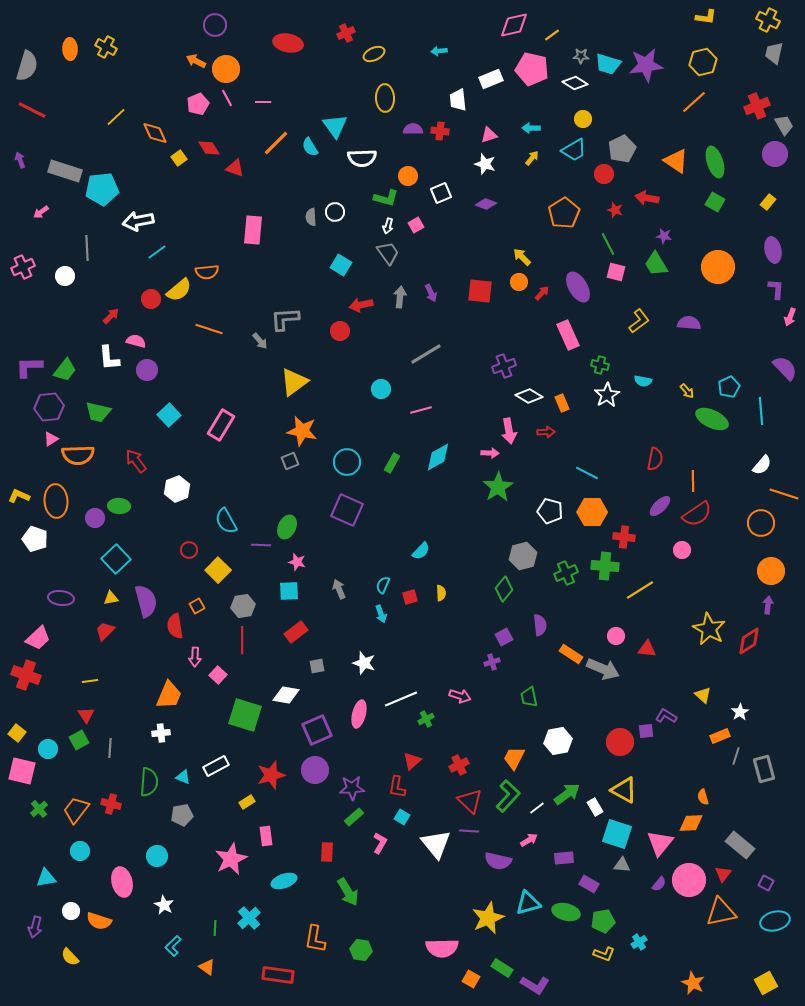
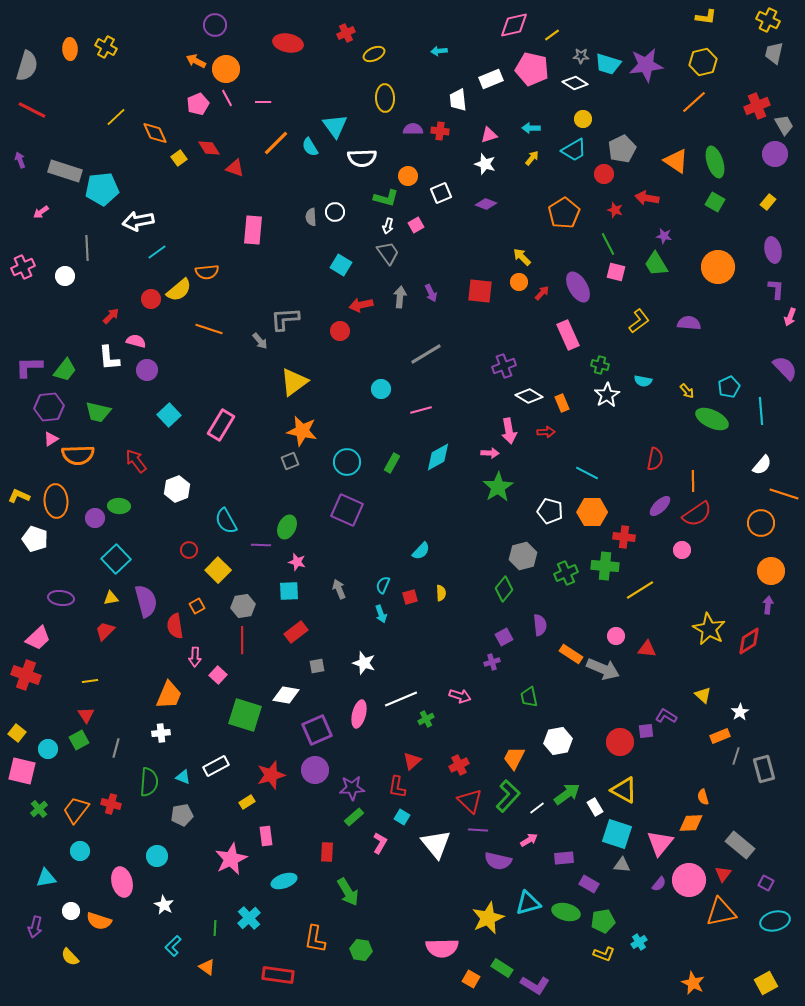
gray line at (110, 748): moved 6 px right; rotated 12 degrees clockwise
purple line at (469, 831): moved 9 px right, 1 px up
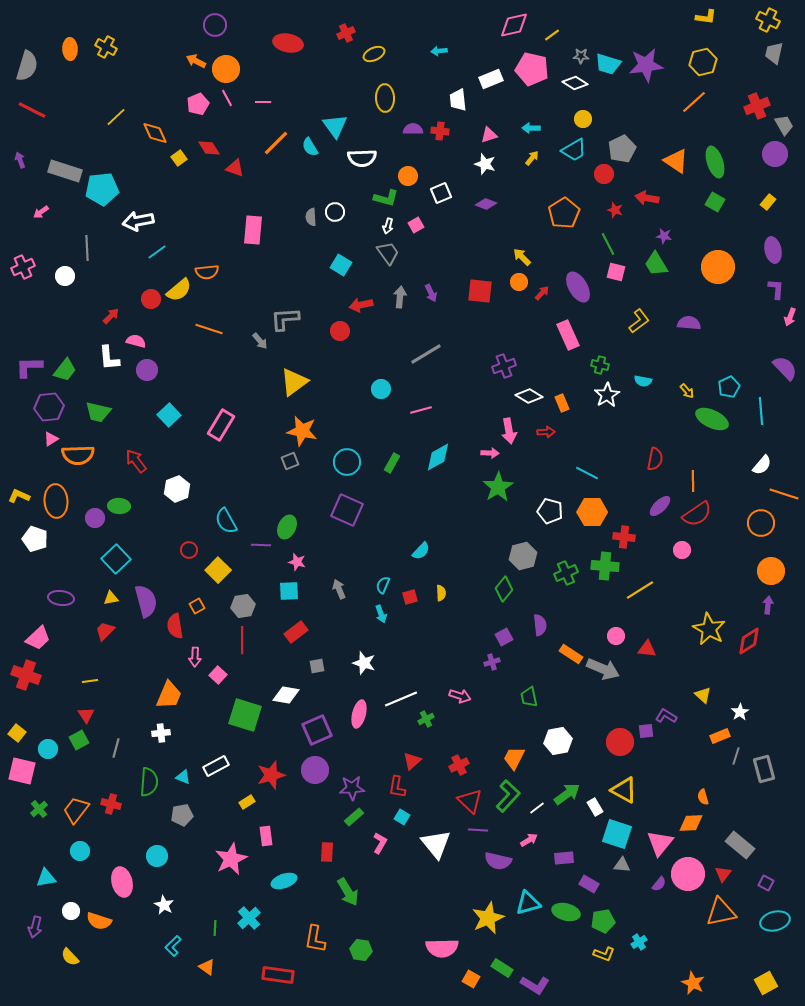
pink circle at (689, 880): moved 1 px left, 6 px up
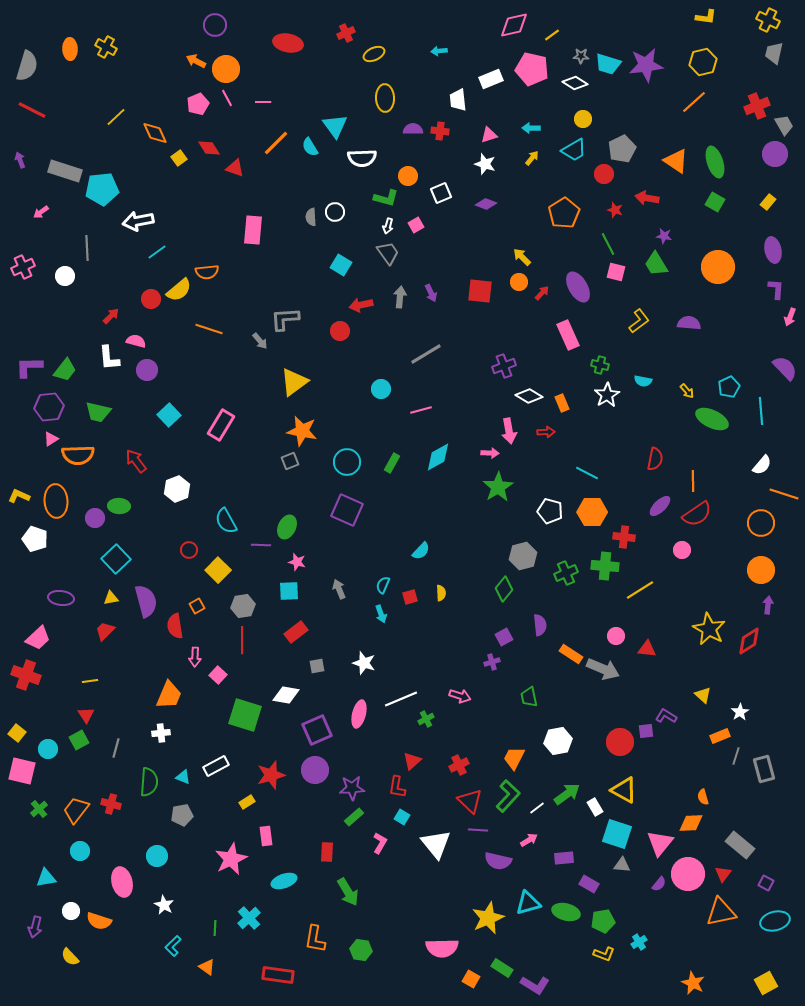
orange circle at (771, 571): moved 10 px left, 1 px up
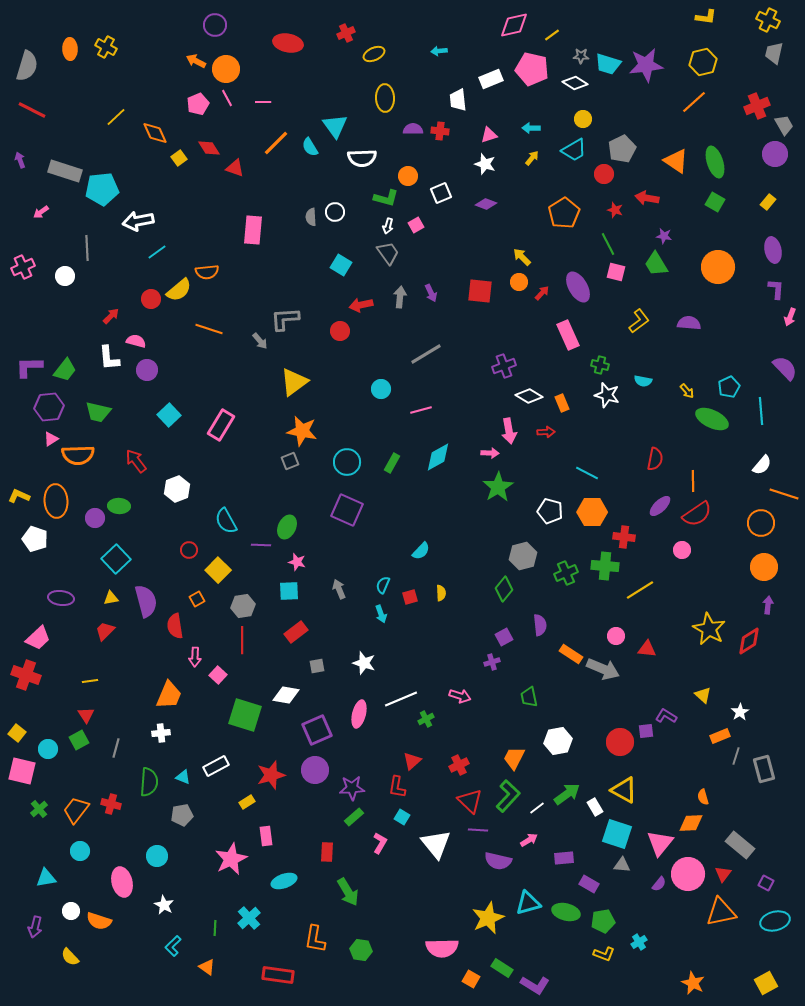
white star at (607, 395): rotated 25 degrees counterclockwise
orange circle at (761, 570): moved 3 px right, 3 px up
orange square at (197, 606): moved 7 px up
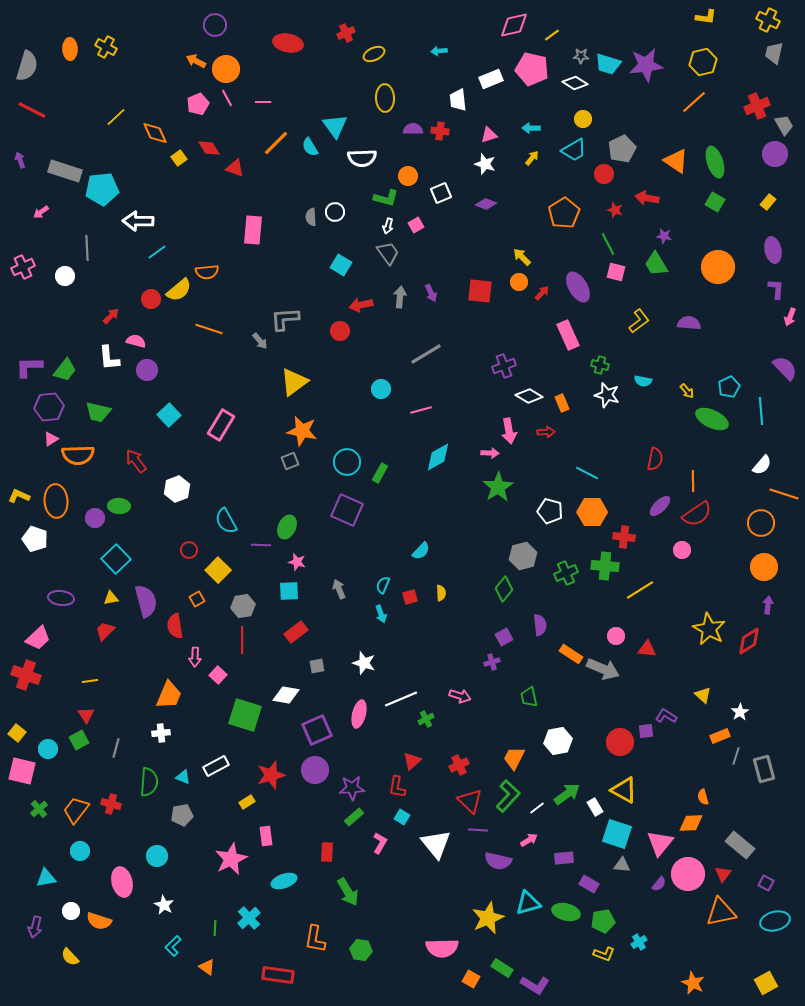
white arrow at (138, 221): rotated 12 degrees clockwise
green rectangle at (392, 463): moved 12 px left, 10 px down
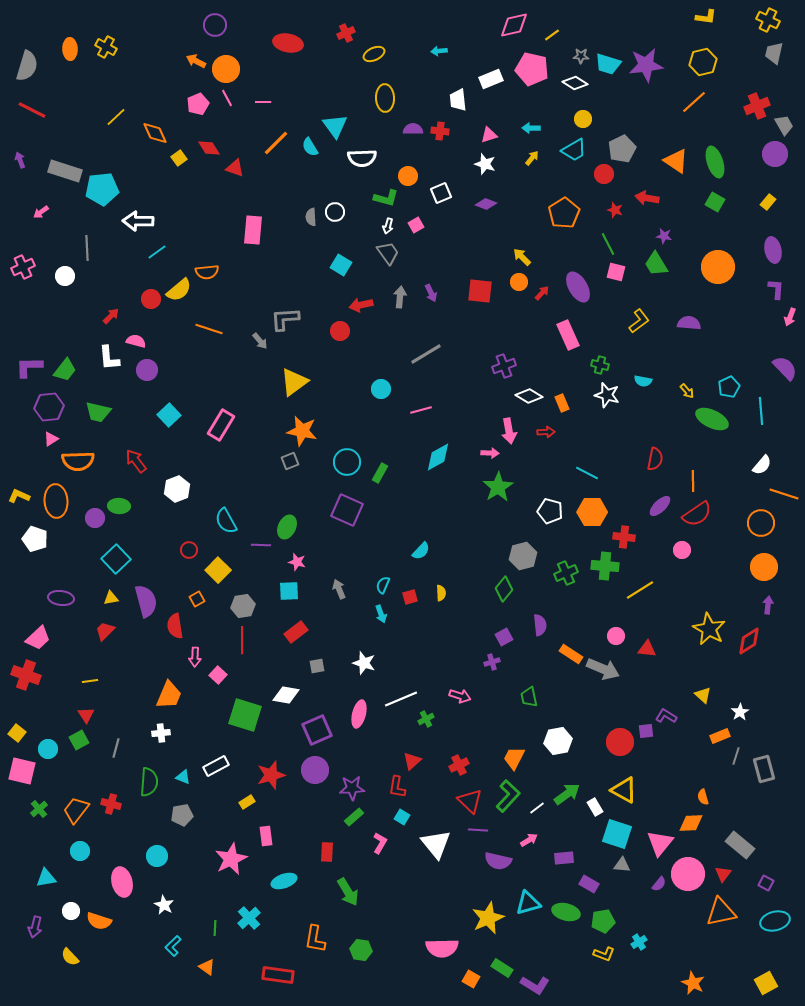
orange semicircle at (78, 455): moved 6 px down
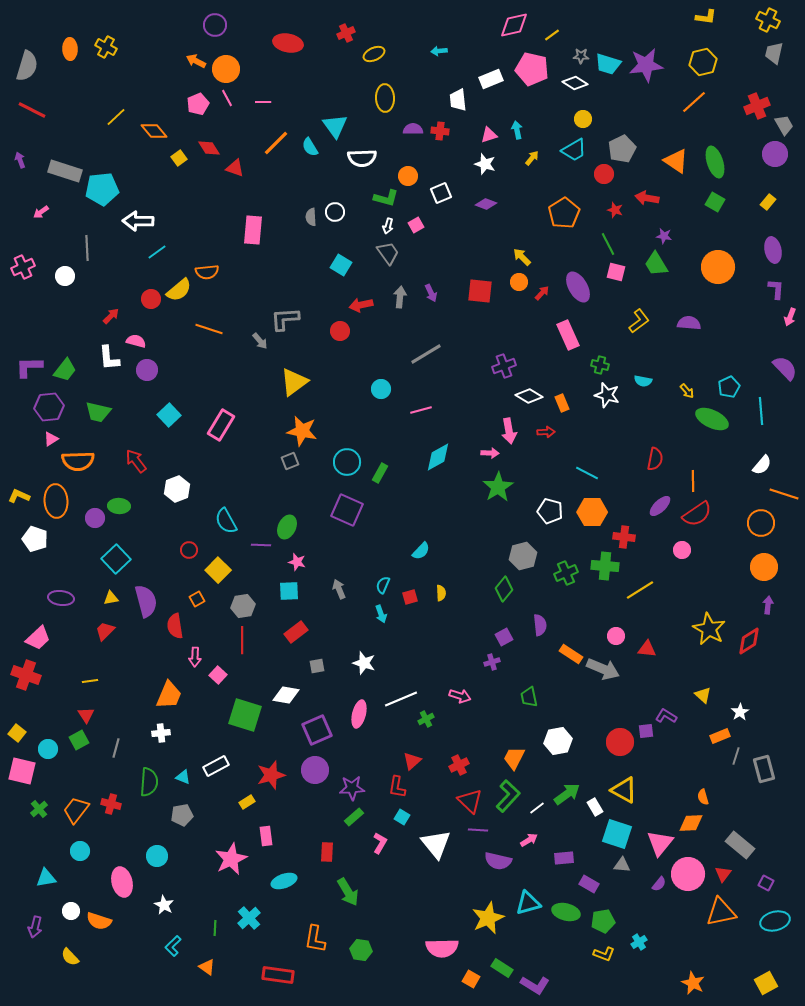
cyan arrow at (531, 128): moved 14 px left, 2 px down; rotated 78 degrees clockwise
orange diamond at (155, 133): moved 1 px left, 2 px up; rotated 16 degrees counterclockwise
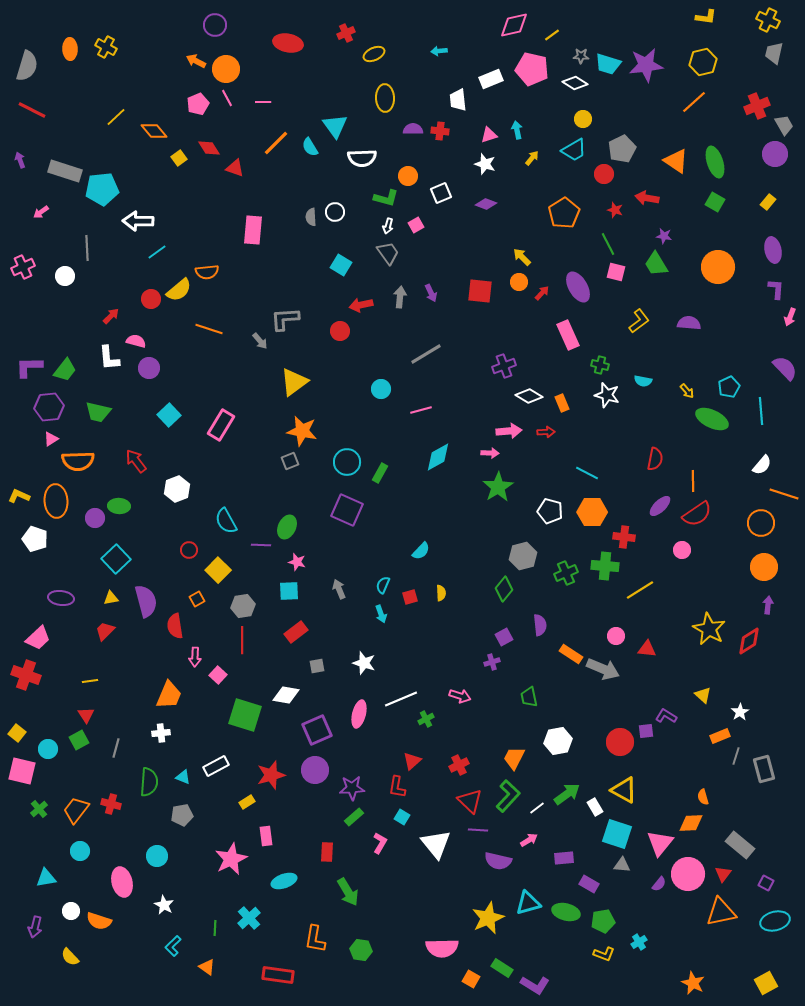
purple circle at (147, 370): moved 2 px right, 2 px up
pink arrow at (509, 431): rotated 85 degrees counterclockwise
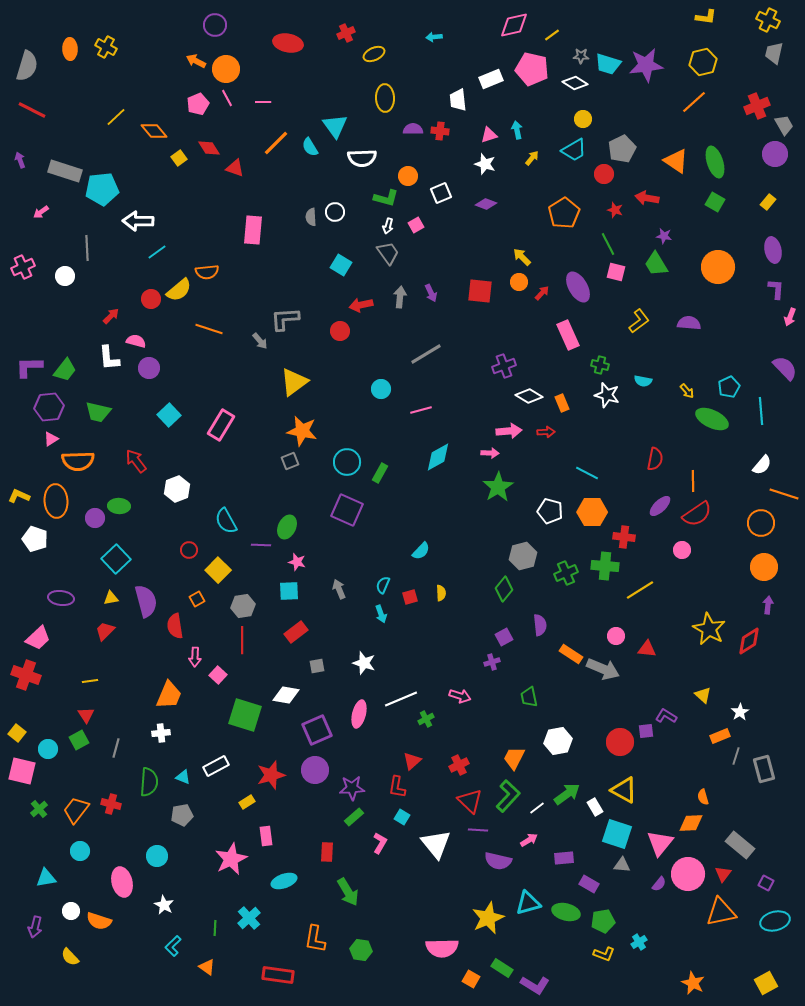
cyan arrow at (439, 51): moved 5 px left, 14 px up
